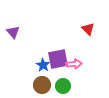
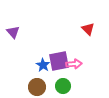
purple square: moved 1 px right, 2 px down
brown circle: moved 5 px left, 2 px down
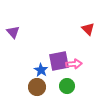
blue star: moved 2 px left, 5 px down
green circle: moved 4 px right
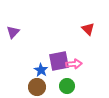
purple triangle: rotated 24 degrees clockwise
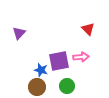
purple triangle: moved 6 px right, 1 px down
pink arrow: moved 7 px right, 7 px up
blue star: rotated 16 degrees counterclockwise
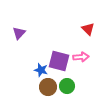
purple square: rotated 25 degrees clockwise
brown circle: moved 11 px right
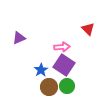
purple triangle: moved 5 px down; rotated 24 degrees clockwise
pink arrow: moved 19 px left, 10 px up
purple square: moved 5 px right, 4 px down; rotated 20 degrees clockwise
blue star: rotated 24 degrees clockwise
brown circle: moved 1 px right
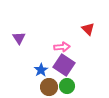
purple triangle: rotated 40 degrees counterclockwise
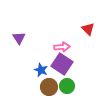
purple square: moved 2 px left, 1 px up
blue star: rotated 16 degrees counterclockwise
